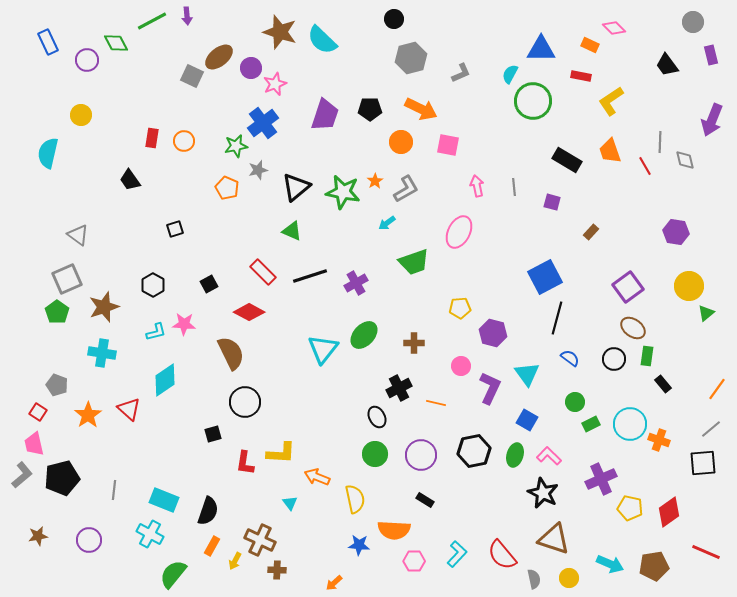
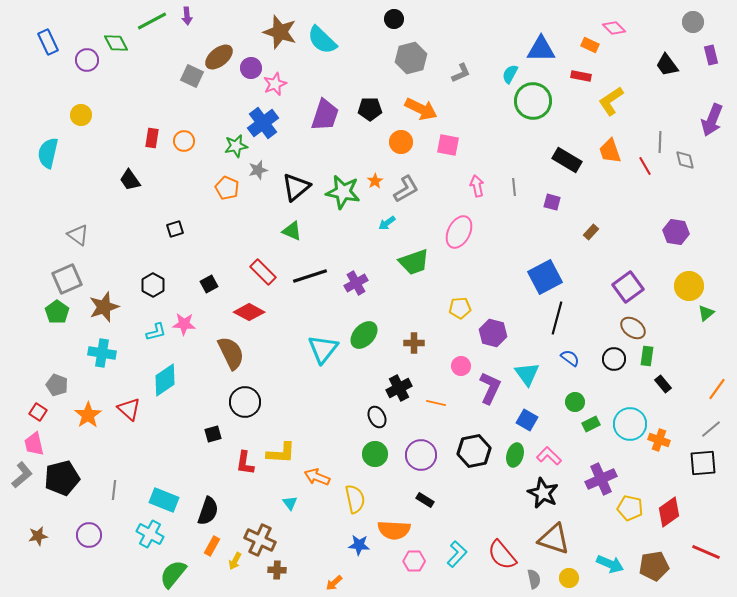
purple circle at (89, 540): moved 5 px up
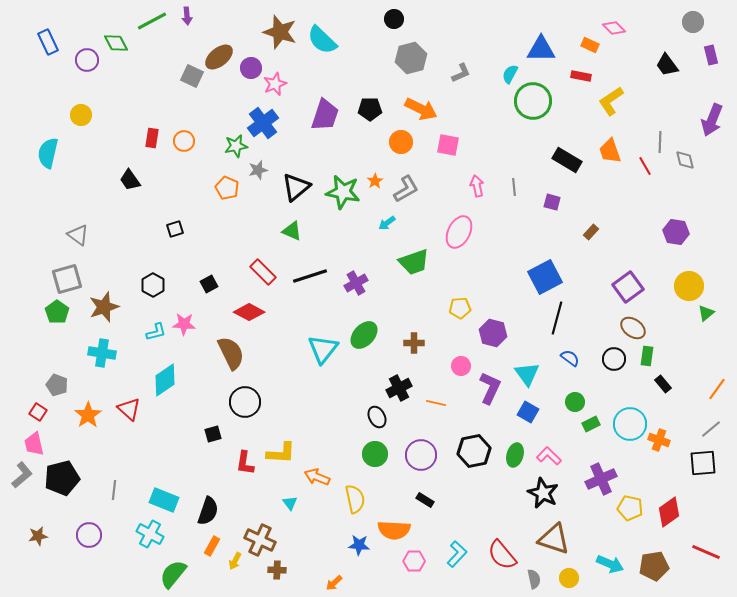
gray square at (67, 279): rotated 8 degrees clockwise
blue square at (527, 420): moved 1 px right, 8 px up
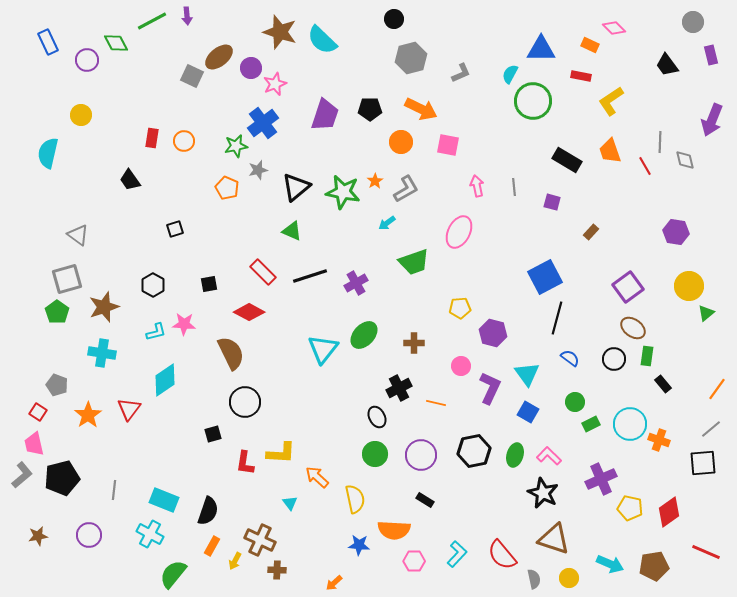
black square at (209, 284): rotated 18 degrees clockwise
red triangle at (129, 409): rotated 25 degrees clockwise
orange arrow at (317, 477): rotated 20 degrees clockwise
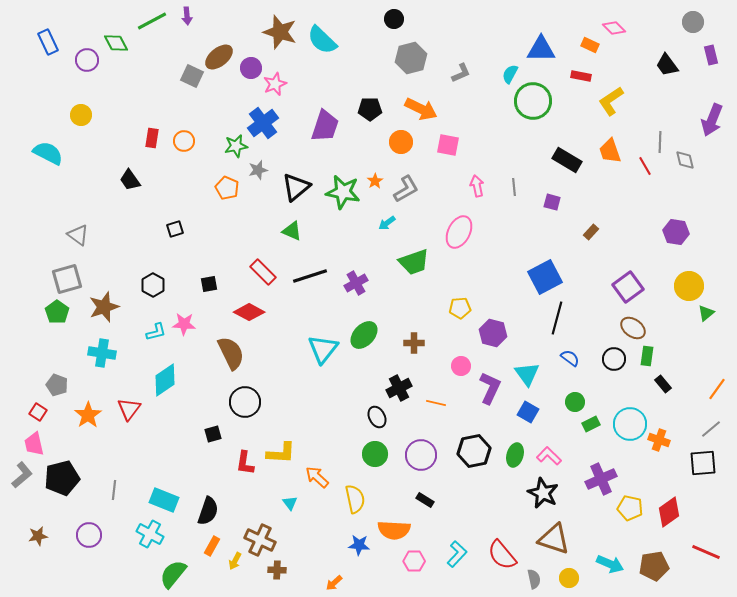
purple trapezoid at (325, 115): moved 11 px down
cyan semicircle at (48, 153): rotated 104 degrees clockwise
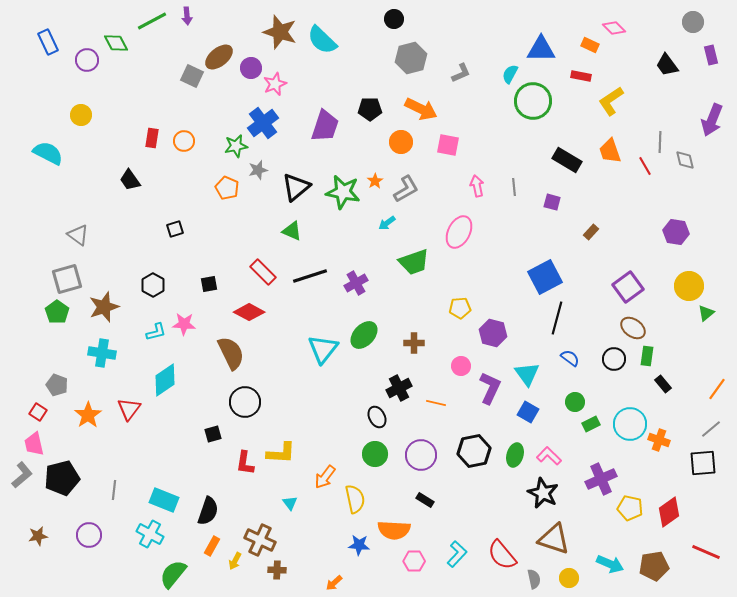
orange arrow at (317, 477): moved 8 px right; rotated 95 degrees counterclockwise
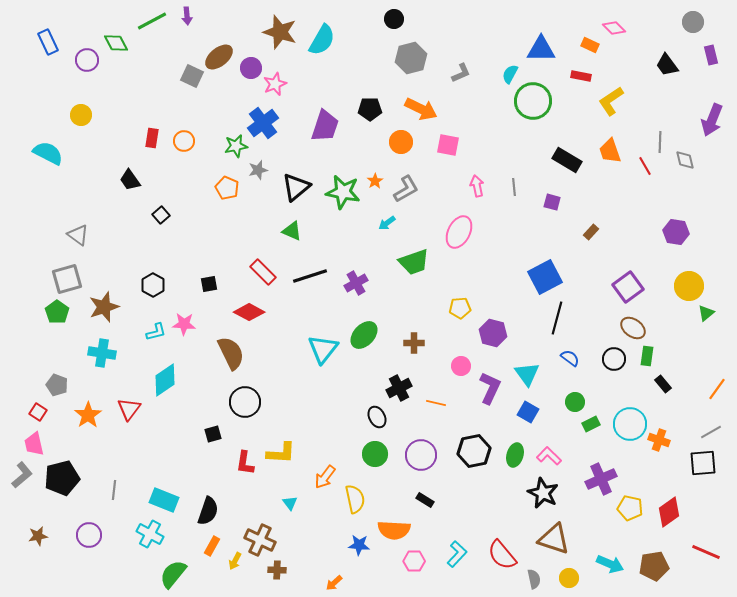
cyan semicircle at (322, 40): rotated 104 degrees counterclockwise
black square at (175, 229): moved 14 px left, 14 px up; rotated 24 degrees counterclockwise
gray line at (711, 429): moved 3 px down; rotated 10 degrees clockwise
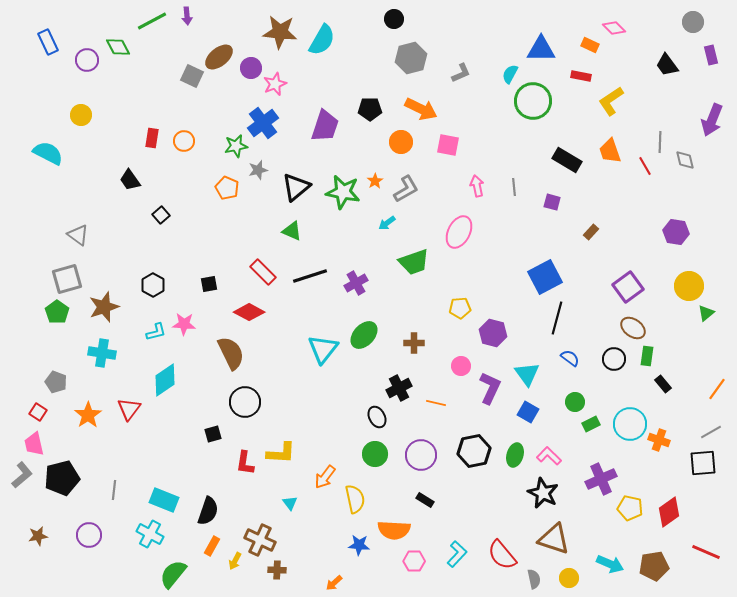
brown star at (280, 32): rotated 12 degrees counterclockwise
green diamond at (116, 43): moved 2 px right, 4 px down
gray pentagon at (57, 385): moved 1 px left, 3 px up
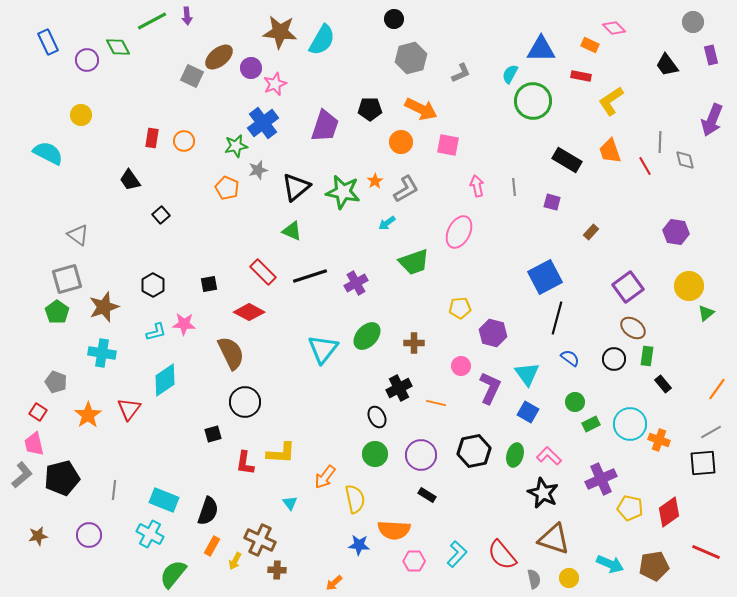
green ellipse at (364, 335): moved 3 px right, 1 px down
black rectangle at (425, 500): moved 2 px right, 5 px up
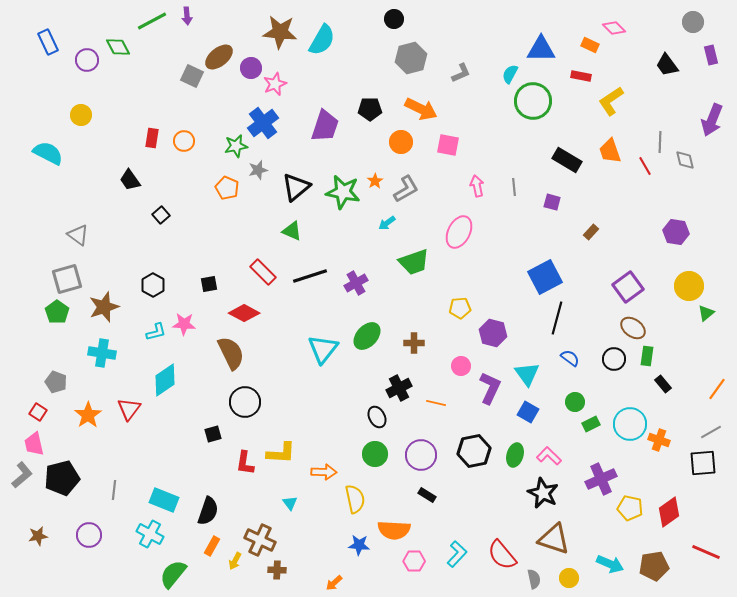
red diamond at (249, 312): moved 5 px left, 1 px down
orange arrow at (325, 477): moved 1 px left, 5 px up; rotated 125 degrees counterclockwise
